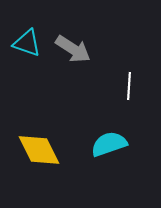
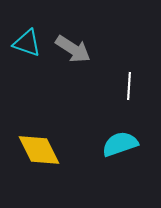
cyan semicircle: moved 11 px right
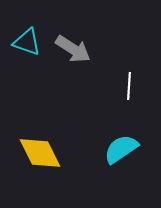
cyan triangle: moved 1 px up
cyan semicircle: moved 1 px right, 5 px down; rotated 15 degrees counterclockwise
yellow diamond: moved 1 px right, 3 px down
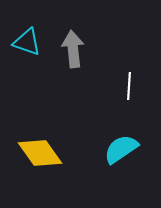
gray arrow: rotated 129 degrees counterclockwise
yellow diamond: rotated 9 degrees counterclockwise
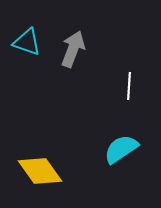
gray arrow: rotated 27 degrees clockwise
yellow diamond: moved 18 px down
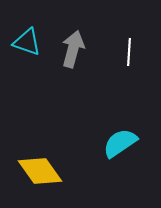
gray arrow: rotated 6 degrees counterclockwise
white line: moved 34 px up
cyan semicircle: moved 1 px left, 6 px up
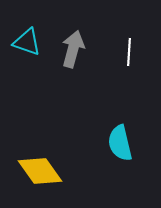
cyan semicircle: rotated 69 degrees counterclockwise
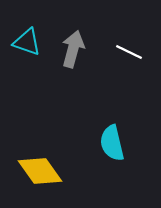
white line: rotated 68 degrees counterclockwise
cyan semicircle: moved 8 px left
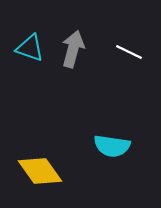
cyan triangle: moved 3 px right, 6 px down
cyan semicircle: moved 3 px down; rotated 69 degrees counterclockwise
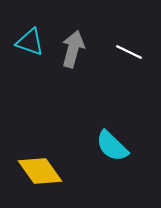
cyan triangle: moved 6 px up
cyan semicircle: rotated 36 degrees clockwise
